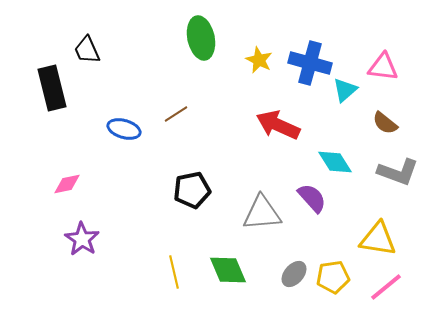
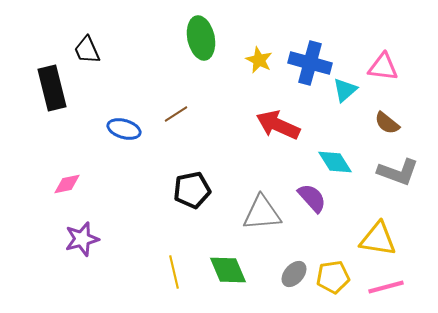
brown semicircle: moved 2 px right
purple star: rotated 24 degrees clockwise
pink line: rotated 24 degrees clockwise
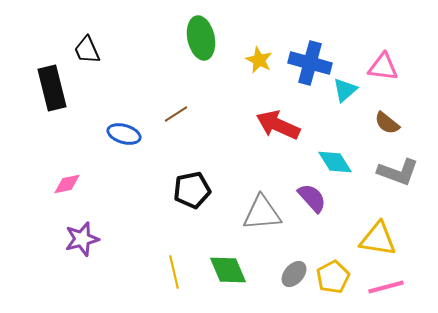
blue ellipse: moved 5 px down
yellow pentagon: rotated 20 degrees counterclockwise
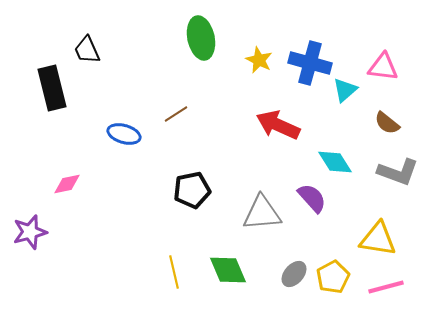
purple star: moved 52 px left, 7 px up
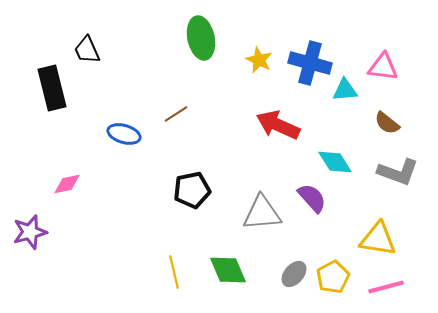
cyan triangle: rotated 36 degrees clockwise
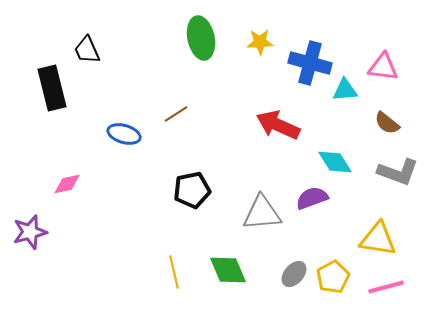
yellow star: moved 1 px right, 18 px up; rotated 28 degrees counterclockwise
purple semicircle: rotated 68 degrees counterclockwise
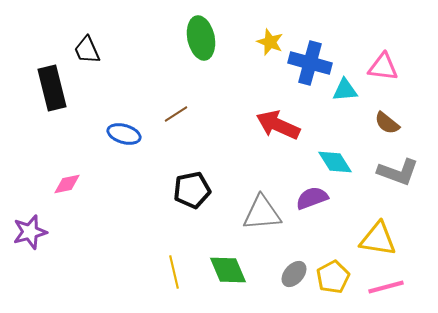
yellow star: moved 10 px right; rotated 24 degrees clockwise
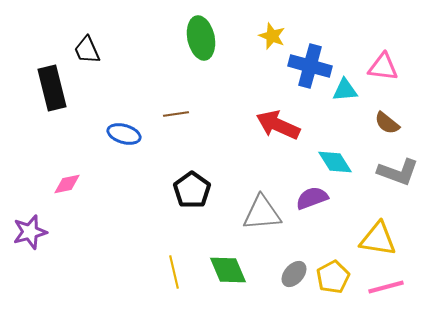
yellow star: moved 2 px right, 6 px up
blue cross: moved 3 px down
brown line: rotated 25 degrees clockwise
black pentagon: rotated 24 degrees counterclockwise
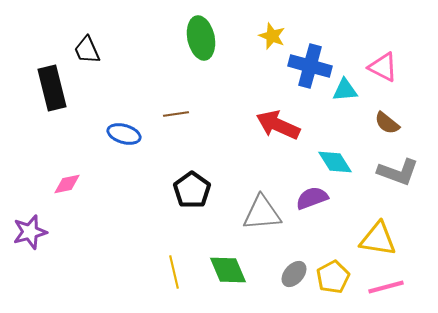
pink triangle: rotated 20 degrees clockwise
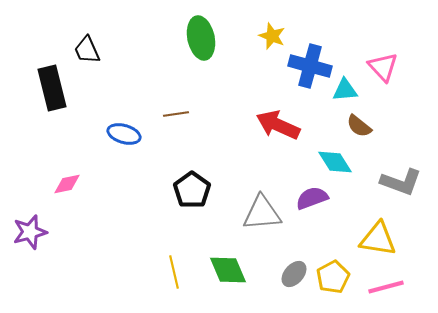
pink triangle: rotated 20 degrees clockwise
brown semicircle: moved 28 px left, 3 px down
gray L-shape: moved 3 px right, 10 px down
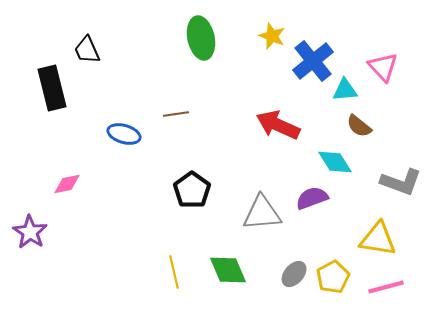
blue cross: moved 3 px right, 5 px up; rotated 36 degrees clockwise
purple star: rotated 24 degrees counterclockwise
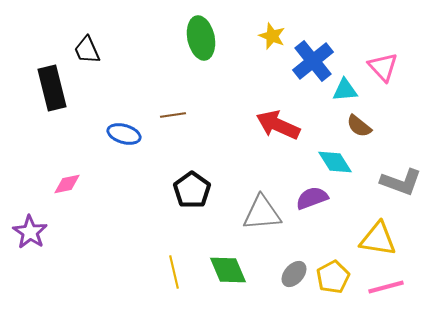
brown line: moved 3 px left, 1 px down
